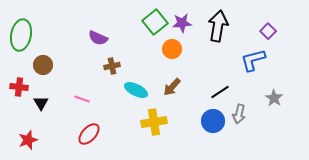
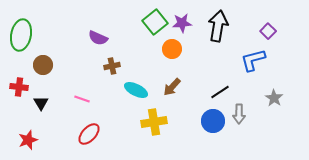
gray arrow: rotated 12 degrees counterclockwise
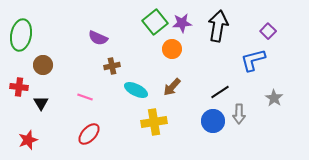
pink line: moved 3 px right, 2 px up
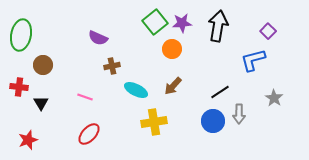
brown arrow: moved 1 px right, 1 px up
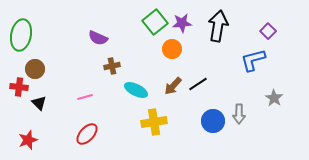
brown circle: moved 8 px left, 4 px down
black line: moved 22 px left, 8 px up
pink line: rotated 35 degrees counterclockwise
black triangle: moved 2 px left; rotated 14 degrees counterclockwise
red ellipse: moved 2 px left
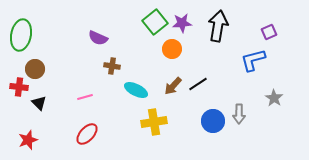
purple square: moved 1 px right, 1 px down; rotated 21 degrees clockwise
brown cross: rotated 21 degrees clockwise
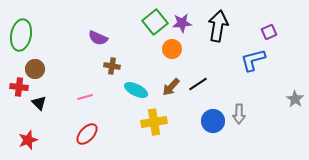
brown arrow: moved 2 px left, 1 px down
gray star: moved 21 px right, 1 px down
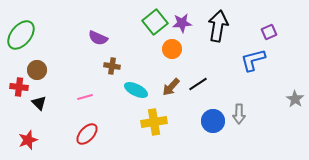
green ellipse: rotated 28 degrees clockwise
brown circle: moved 2 px right, 1 px down
